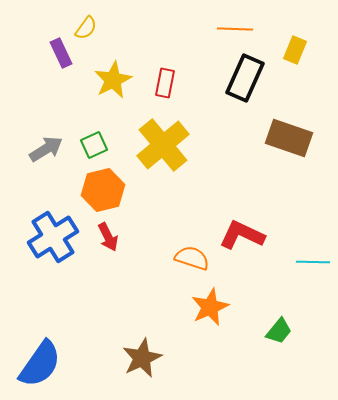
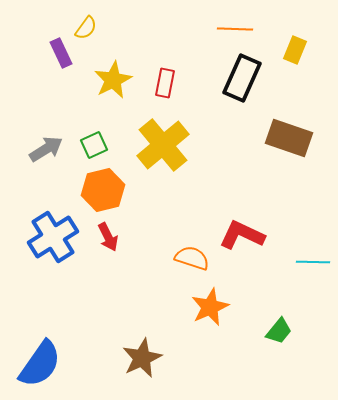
black rectangle: moved 3 px left
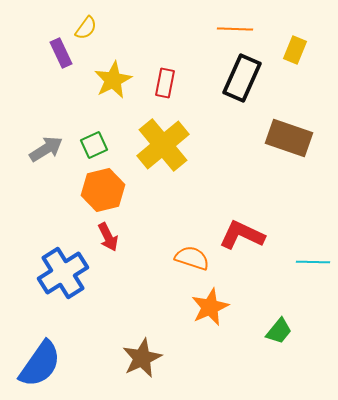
blue cross: moved 10 px right, 36 px down
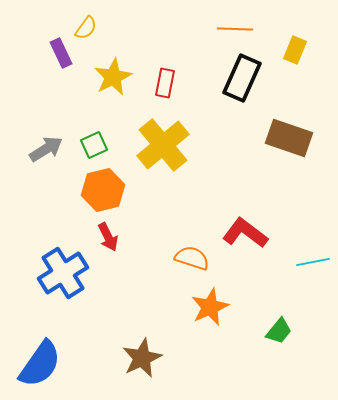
yellow star: moved 3 px up
red L-shape: moved 3 px right, 2 px up; rotated 12 degrees clockwise
cyan line: rotated 12 degrees counterclockwise
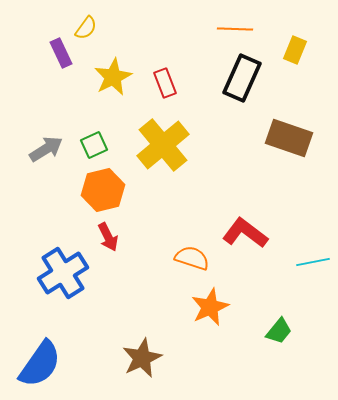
red rectangle: rotated 32 degrees counterclockwise
